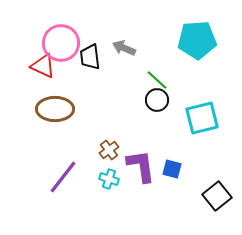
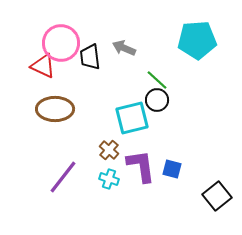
cyan square: moved 70 px left
brown cross: rotated 12 degrees counterclockwise
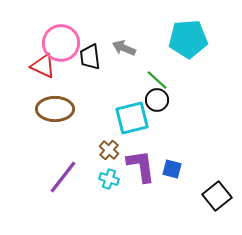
cyan pentagon: moved 9 px left, 1 px up
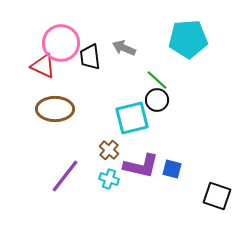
purple L-shape: rotated 111 degrees clockwise
purple line: moved 2 px right, 1 px up
black square: rotated 32 degrees counterclockwise
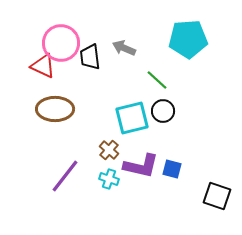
black circle: moved 6 px right, 11 px down
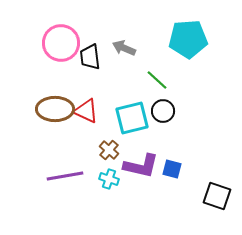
red triangle: moved 43 px right, 45 px down
purple line: rotated 42 degrees clockwise
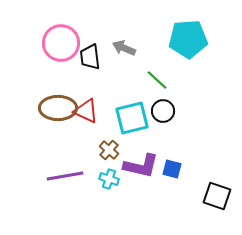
brown ellipse: moved 3 px right, 1 px up
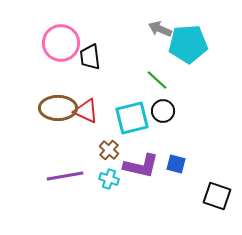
cyan pentagon: moved 5 px down
gray arrow: moved 36 px right, 19 px up
blue square: moved 4 px right, 5 px up
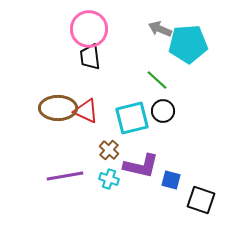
pink circle: moved 28 px right, 14 px up
blue square: moved 5 px left, 16 px down
black square: moved 16 px left, 4 px down
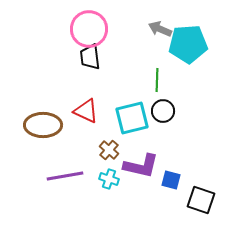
green line: rotated 50 degrees clockwise
brown ellipse: moved 15 px left, 17 px down
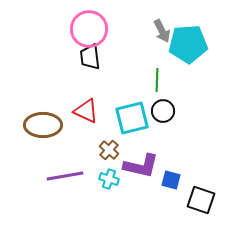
gray arrow: moved 2 px right, 2 px down; rotated 140 degrees counterclockwise
